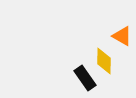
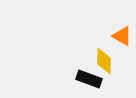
black rectangle: moved 4 px right, 1 px down; rotated 35 degrees counterclockwise
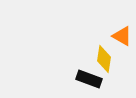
yellow diamond: moved 2 px up; rotated 8 degrees clockwise
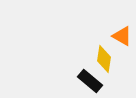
black rectangle: moved 1 px right, 2 px down; rotated 20 degrees clockwise
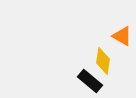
yellow diamond: moved 1 px left, 2 px down
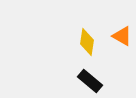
yellow diamond: moved 16 px left, 19 px up
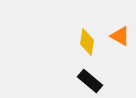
orange triangle: moved 2 px left
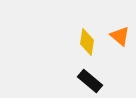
orange triangle: rotated 10 degrees clockwise
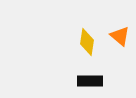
black rectangle: rotated 40 degrees counterclockwise
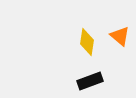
black rectangle: rotated 20 degrees counterclockwise
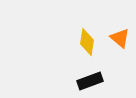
orange triangle: moved 2 px down
